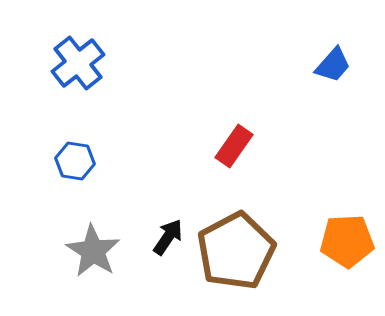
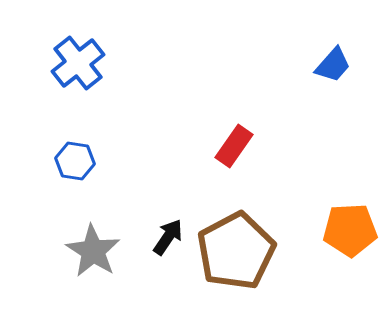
orange pentagon: moved 3 px right, 11 px up
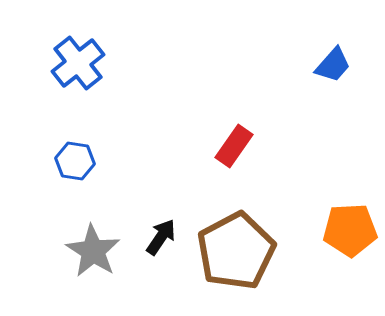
black arrow: moved 7 px left
